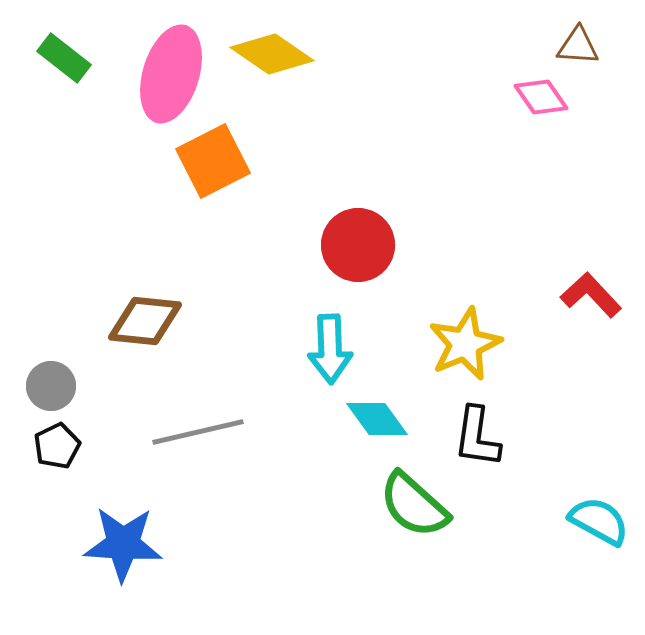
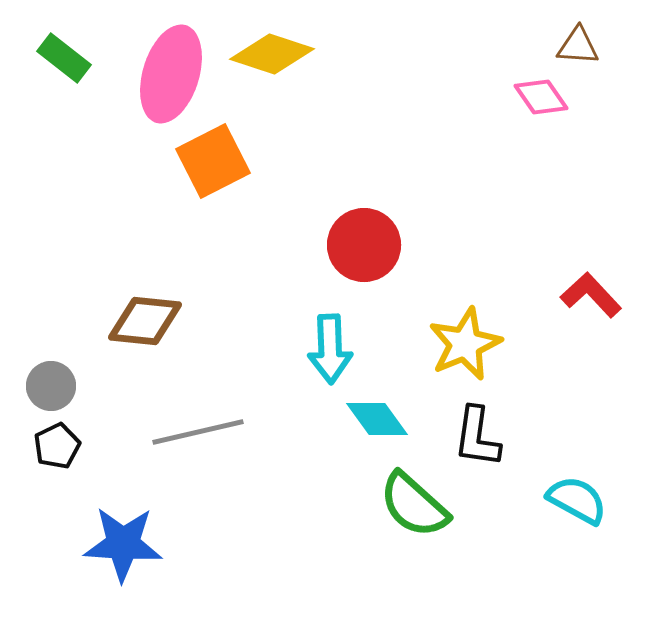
yellow diamond: rotated 16 degrees counterclockwise
red circle: moved 6 px right
cyan semicircle: moved 22 px left, 21 px up
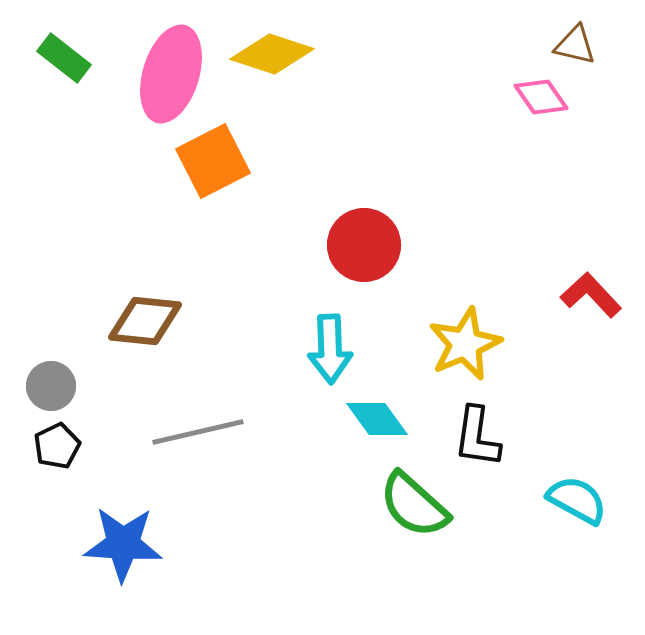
brown triangle: moved 3 px left, 1 px up; rotated 9 degrees clockwise
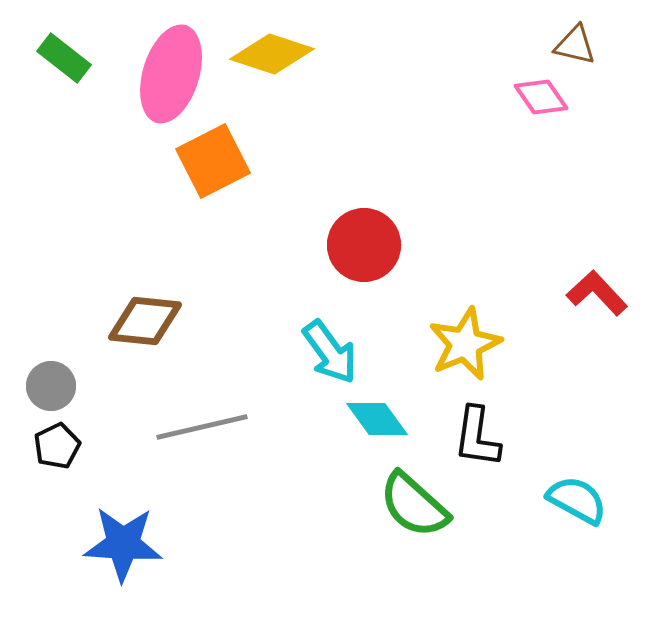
red L-shape: moved 6 px right, 2 px up
cyan arrow: moved 3 px down; rotated 34 degrees counterclockwise
gray line: moved 4 px right, 5 px up
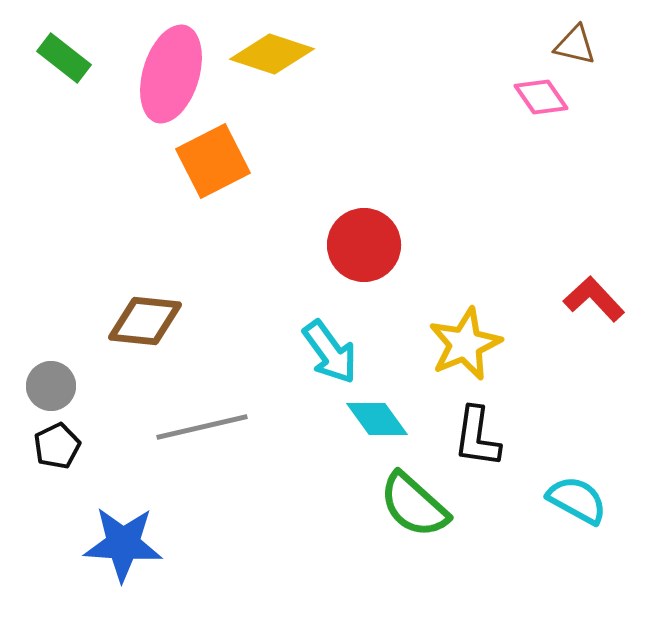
red L-shape: moved 3 px left, 6 px down
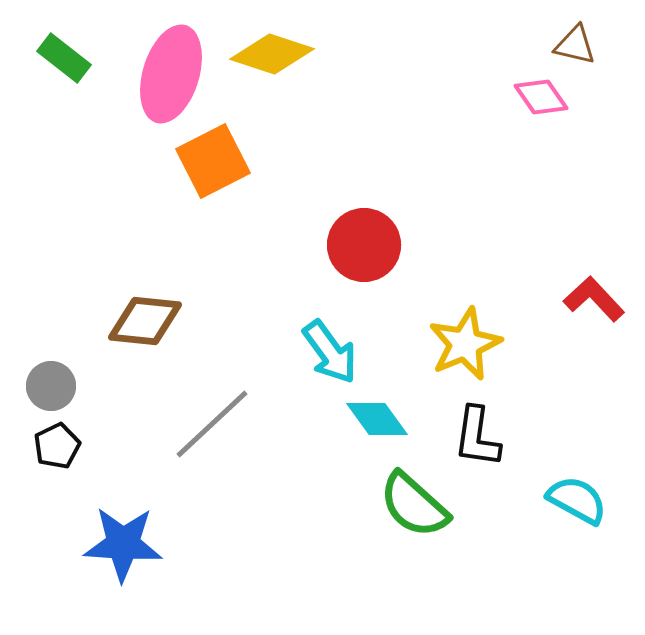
gray line: moved 10 px right, 3 px up; rotated 30 degrees counterclockwise
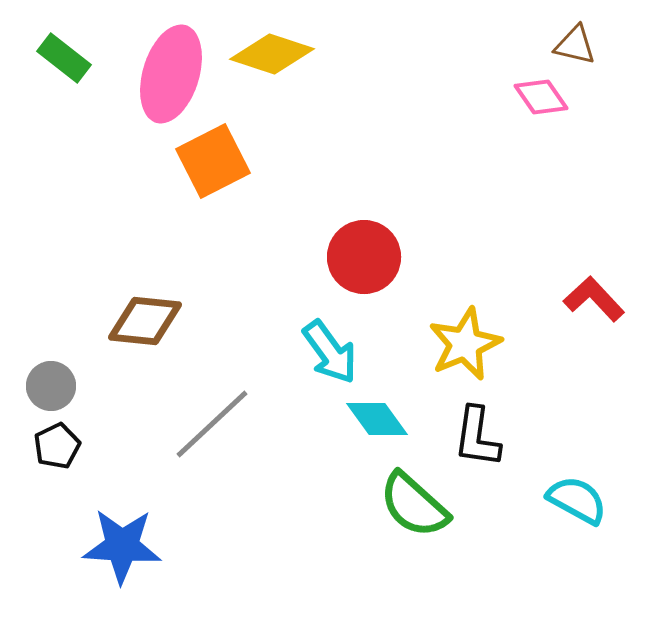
red circle: moved 12 px down
blue star: moved 1 px left, 2 px down
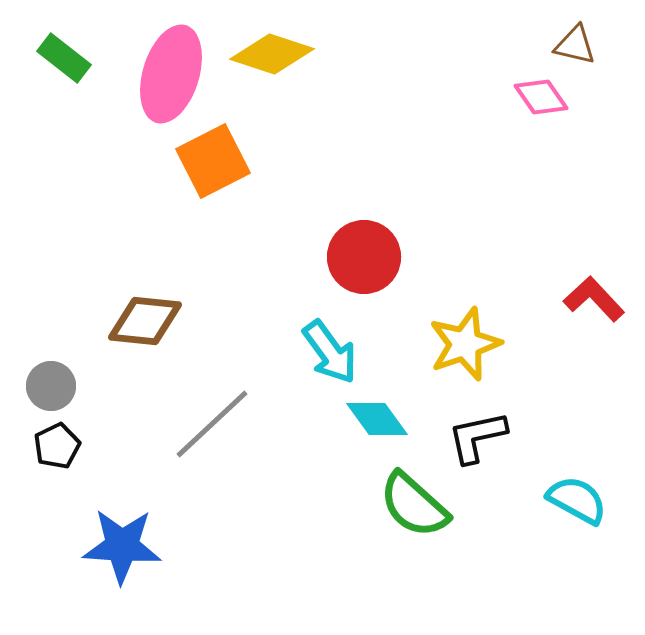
yellow star: rotated 4 degrees clockwise
black L-shape: rotated 70 degrees clockwise
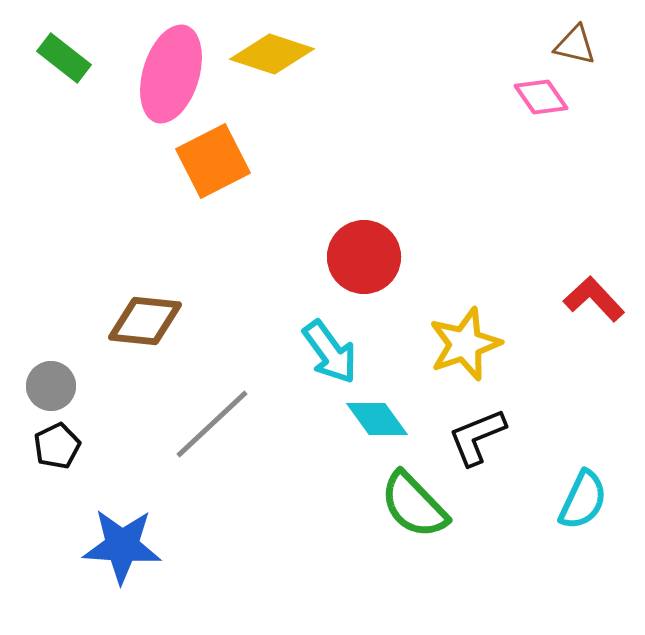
black L-shape: rotated 10 degrees counterclockwise
cyan semicircle: moved 6 px right; rotated 86 degrees clockwise
green semicircle: rotated 4 degrees clockwise
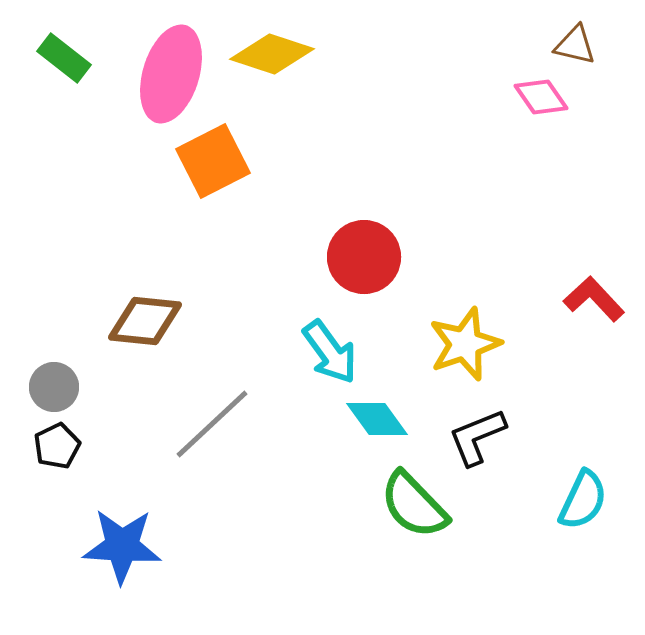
gray circle: moved 3 px right, 1 px down
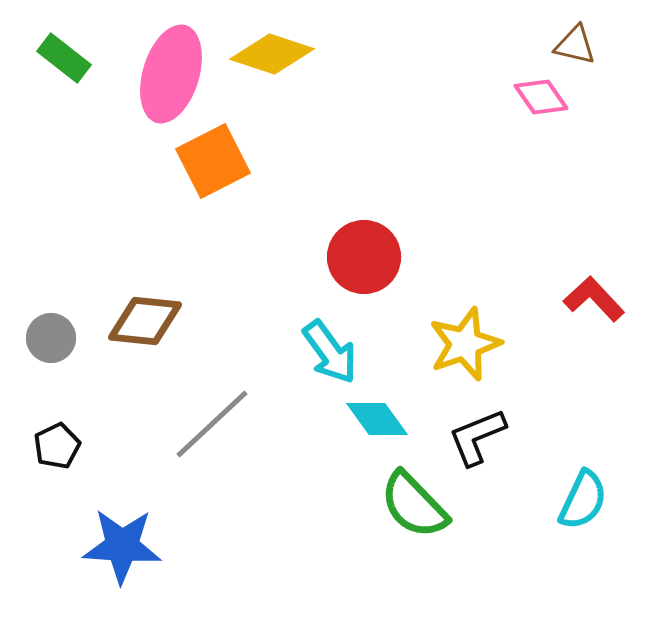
gray circle: moved 3 px left, 49 px up
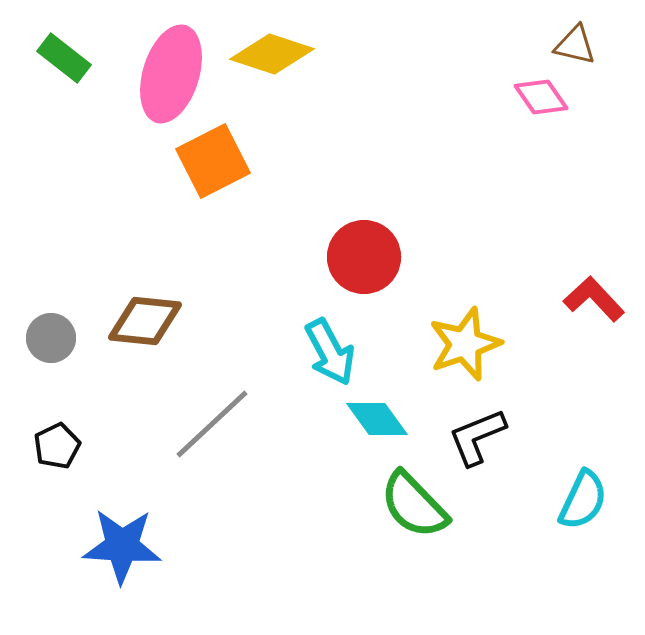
cyan arrow: rotated 8 degrees clockwise
